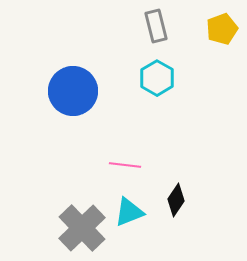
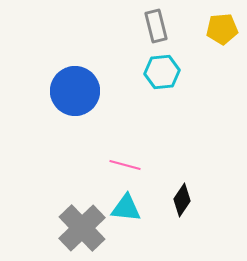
yellow pentagon: rotated 16 degrees clockwise
cyan hexagon: moved 5 px right, 6 px up; rotated 24 degrees clockwise
blue circle: moved 2 px right
pink line: rotated 8 degrees clockwise
black diamond: moved 6 px right
cyan triangle: moved 3 px left, 4 px up; rotated 28 degrees clockwise
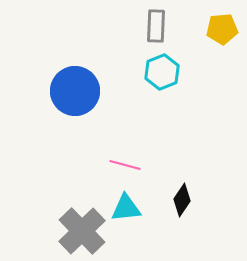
gray rectangle: rotated 16 degrees clockwise
cyan hexagon: rotated 16 degrees counterclockwise
cyan triangle: rotated 12 degrees counterclockwise
gray cross: moved 3 px down
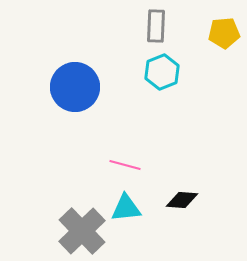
yellow pentagon: moved 2 px right, 4 px down
blue circle: moved 4 px up
black diamond: rotated 60 degrees clockwise
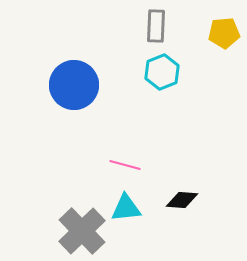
blue circle: moved 1 px left, 2 px up
